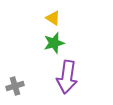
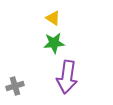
green star: rotated 10 degrees clockwise
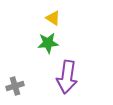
green star: moved 6 px left
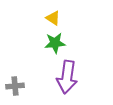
green star: moved 7 px right
gray cross: rotated 12 degrees clockwise
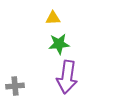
yellow triangle: rotated 35 degrees counterclockwise
green star: moved 4 px right, 1 px down
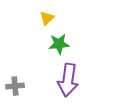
yellow triangle: moved 6 px left; rotated 42 degrees counterclockwise
purple arrow: moved 1 px right, 3 px down
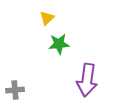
purple arrow: moved 19 px right
gray cross: moved 4 px down
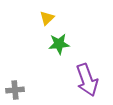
purple arrow: rotated 28 degrees counterclockwise
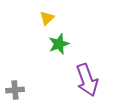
green star: rotated 15 degrees counterclockwise
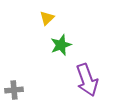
green star: moved 2 px right, 1 px down
gray cross: moved 1 px left
